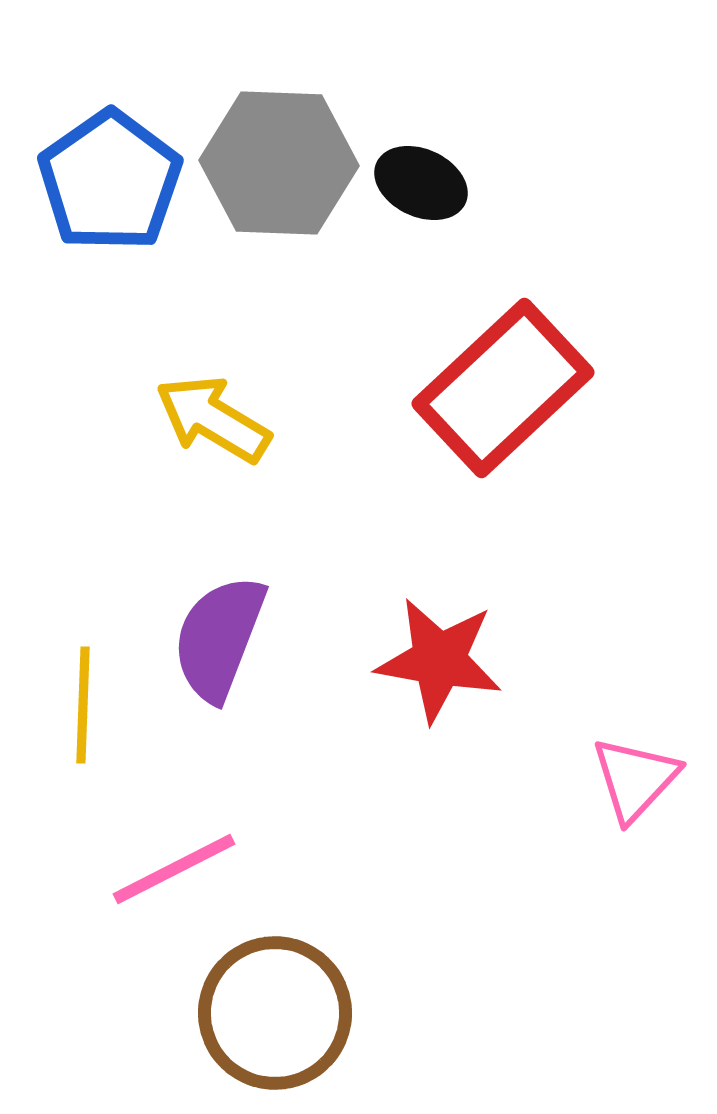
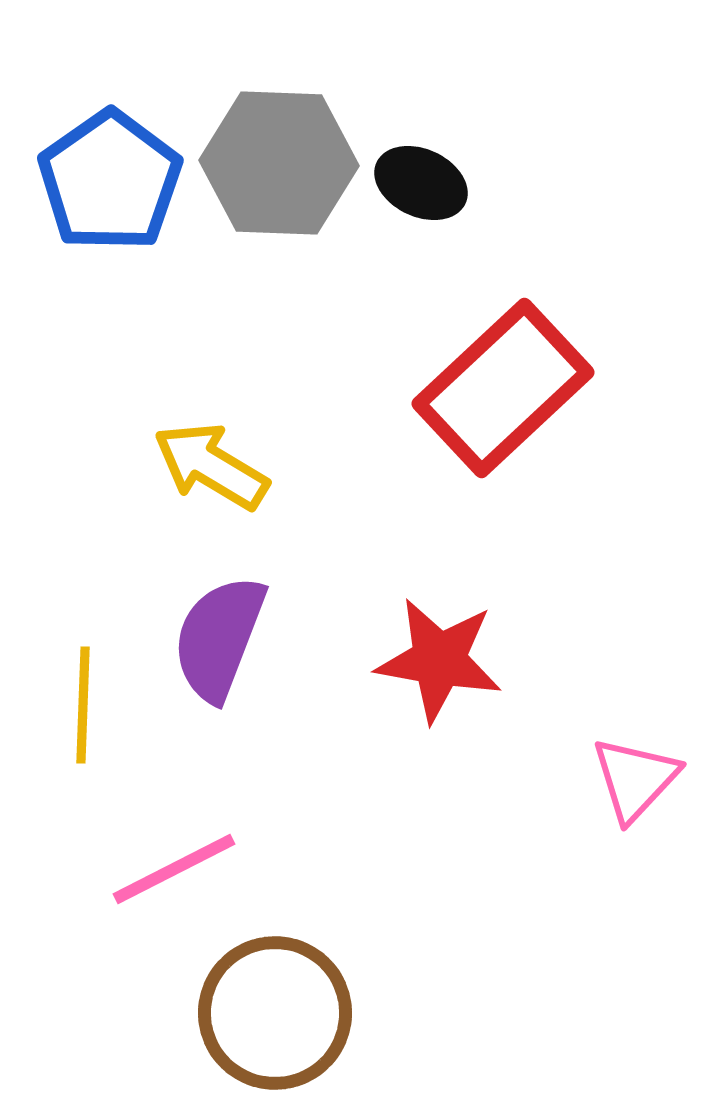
yellow arrow: moved 2 px left, 47 px down
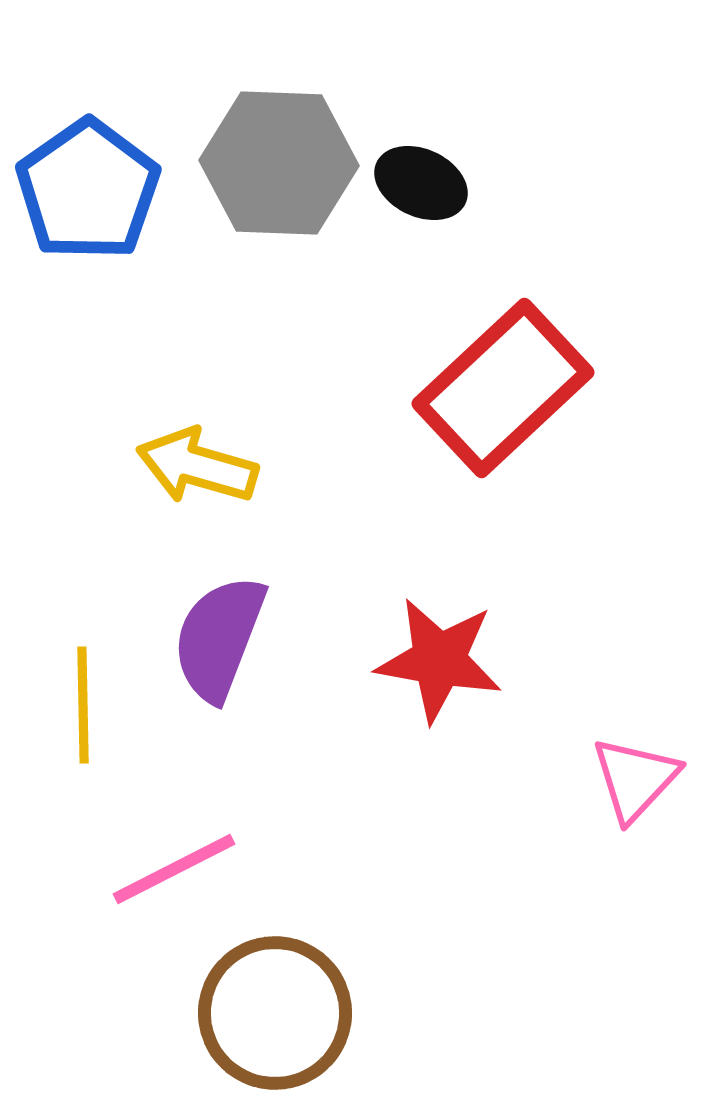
blue pentagon: moved 22 px left, 9 px down
yellow arrow: moved 14 px left; rotated 15 degrees counterclockwise
yellow line: rotated 3 degrees counterclockwise
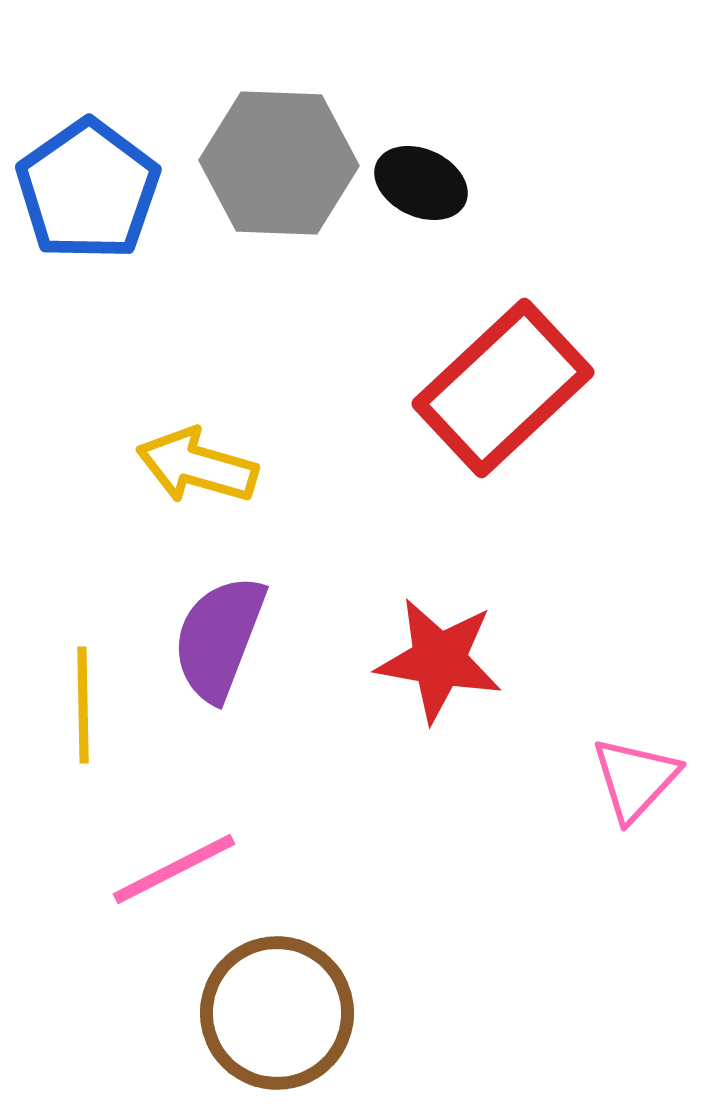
brown circle: moved 2 px right
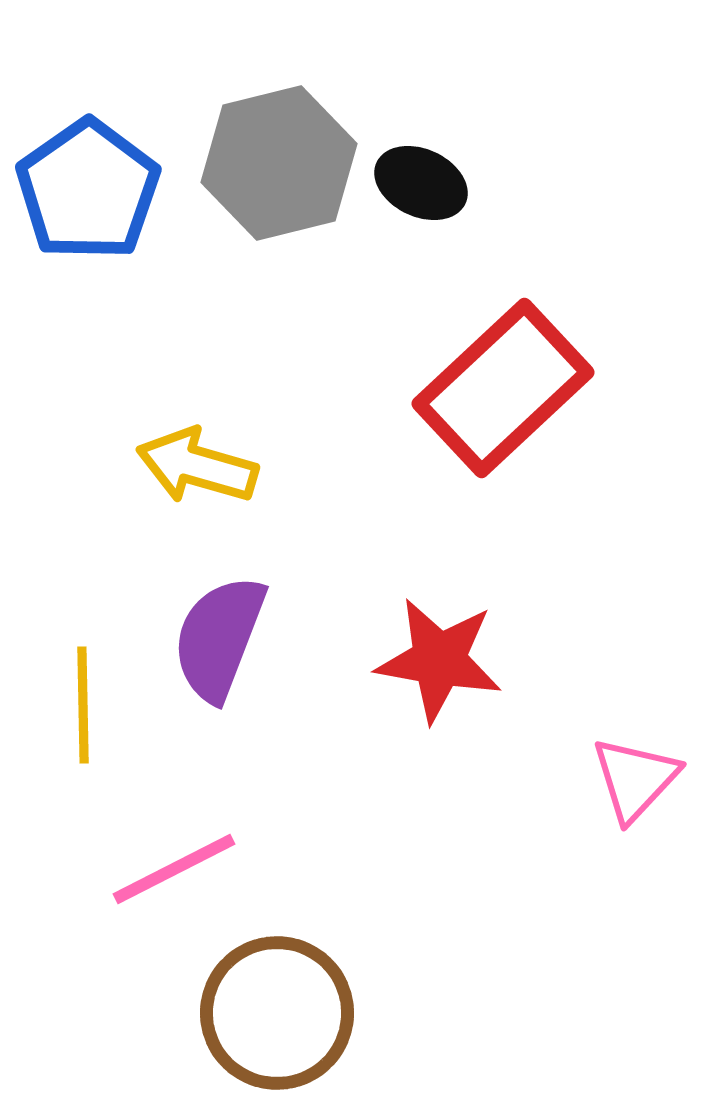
gray hexagon: rotated 16 degrees counterclockwise
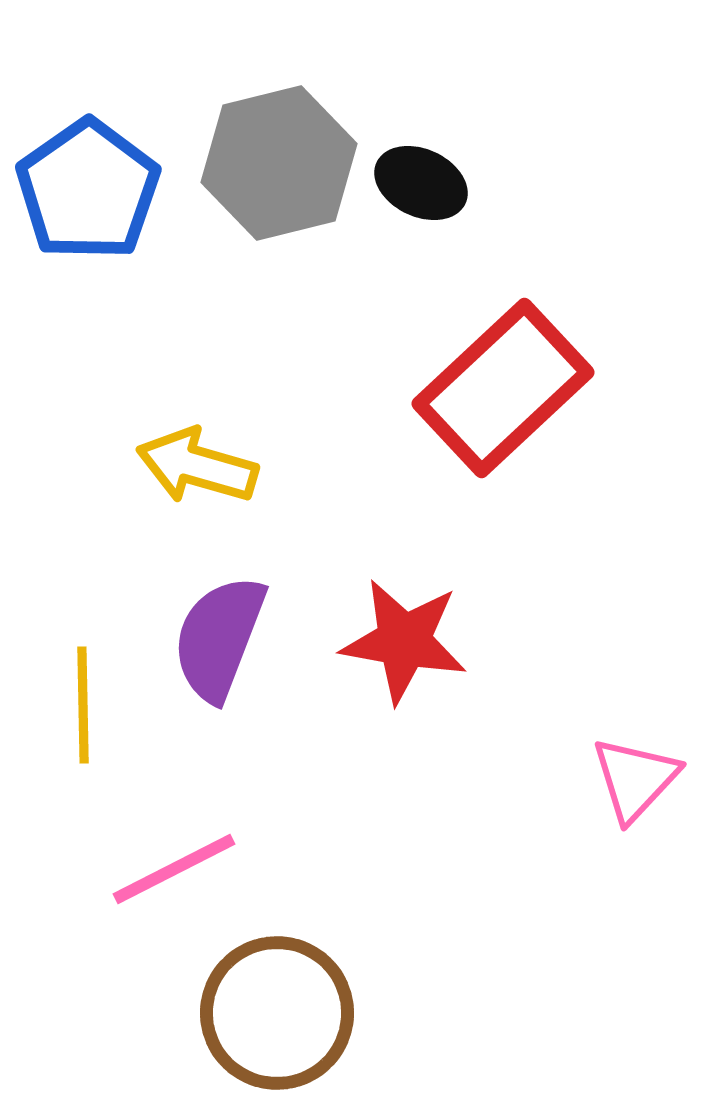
red star: moved 35 px left, 19 px up
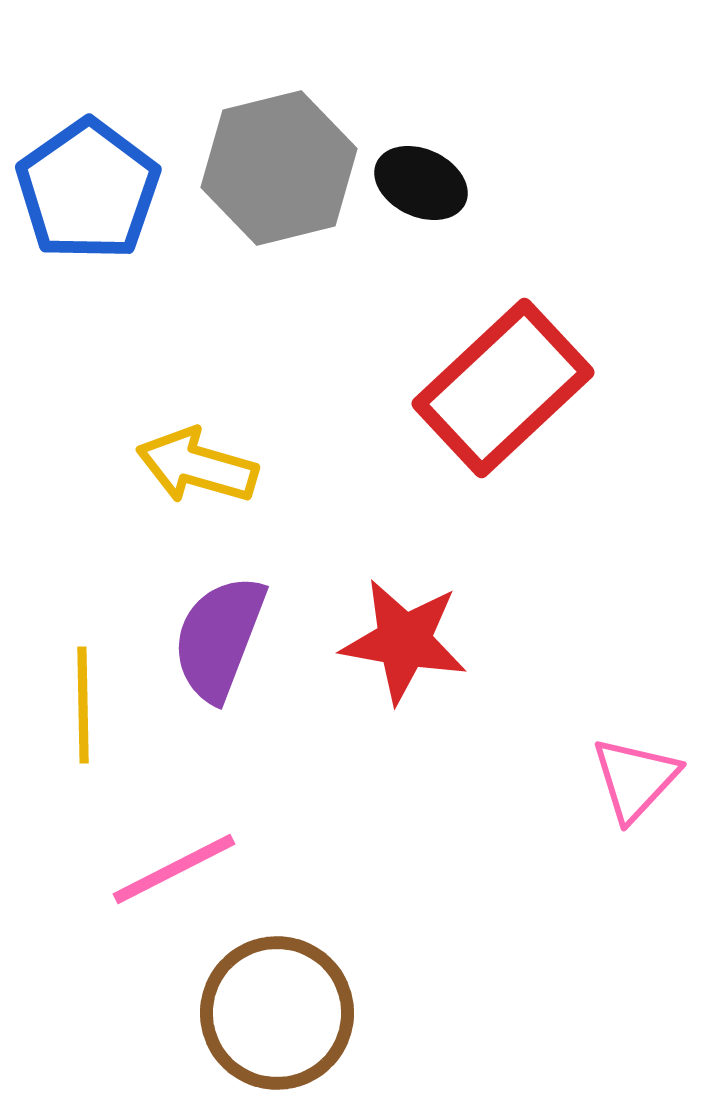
gray hexagon: moved 5 px down
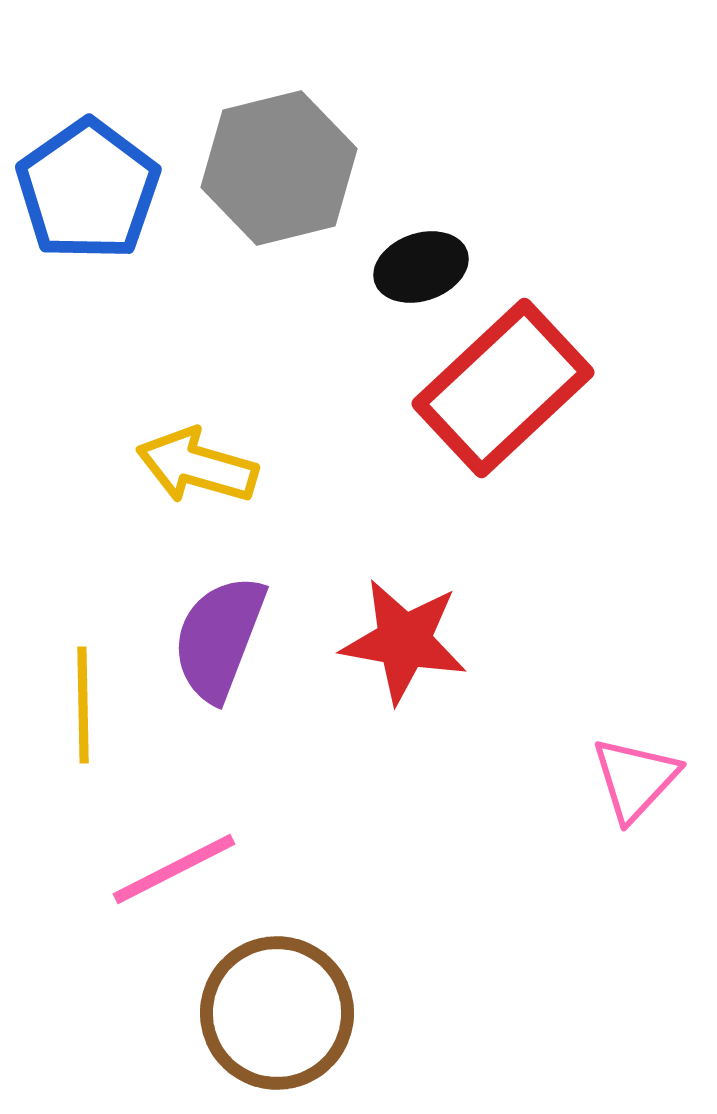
black ellipse: moved 84 px down; rotated 44 degrees counterclockwise
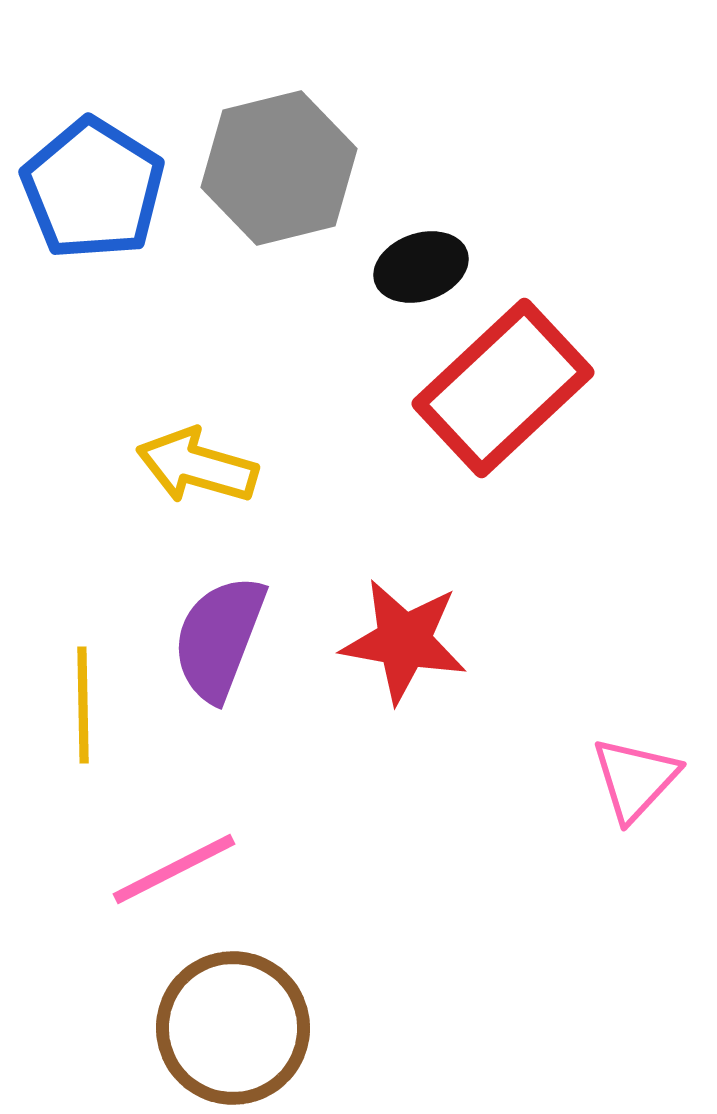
blue pentagon: moved 5 px right, 1 px up; rotated 5 degrees counterclockwise
brown circle: moved 44 px left, 15 px down
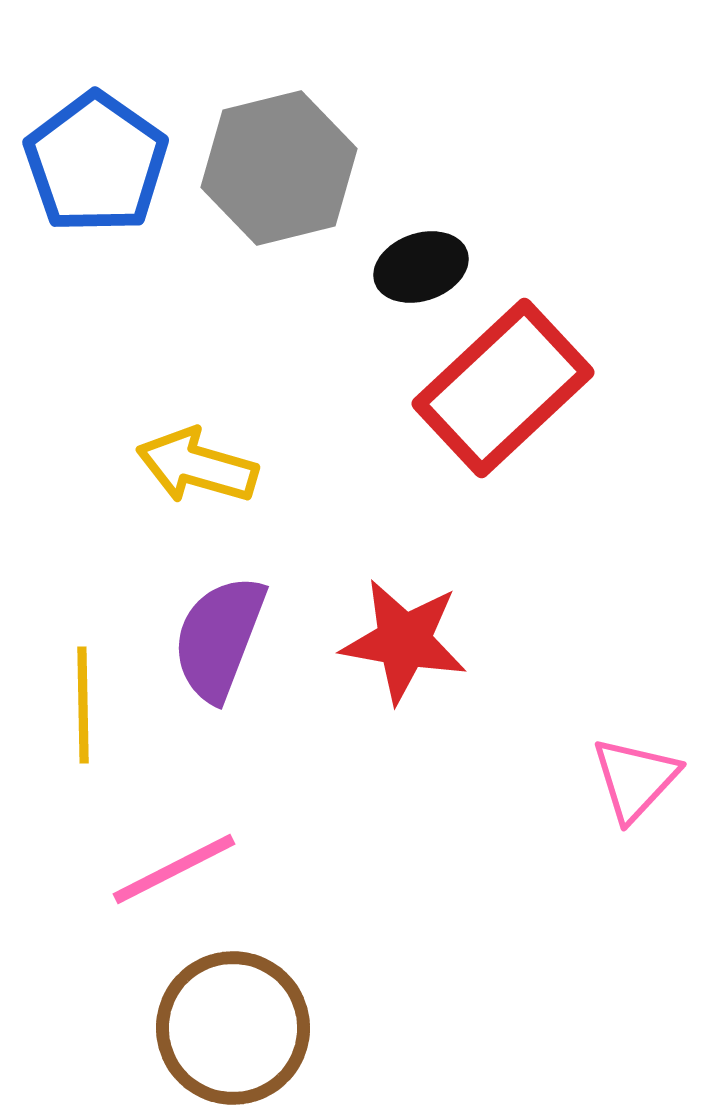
blue pentagon: moved 3 px right, 26 px up; rotated 3 degrees clockwise
